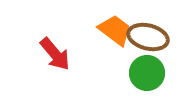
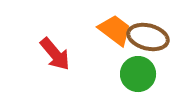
green circle: moved 9 px left, 1 px down
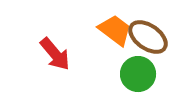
brown ellipse: rotated 21 degrees clockwise
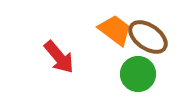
red arrow: moved 4 px right, 3 px down
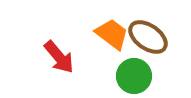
orange trapezoid: moved 3 px left, 4 px down
green circle: moved 4 px left, 2 px down
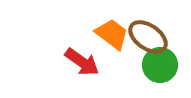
red arrow: moved 23 px right, 5 px down; rotated 15 degrees counterclockwise
green circle: moved 26 px right, 11 px up
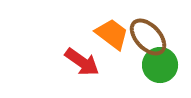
brown ellipse: rotated 12 degrees clockwise
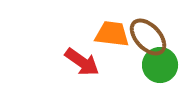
orange trapezoid: rotated 30 degrees counterclockwise
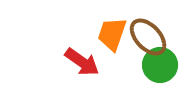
orange trapezoid: rotated 78 degrees counterclockwise
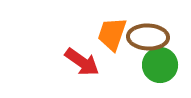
brown ellipse: rotated 45 degrees counterclockwise
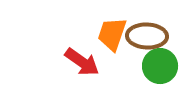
brown ellipse: moved 1 px left, 1 px up
green circle: moved 1 px down
